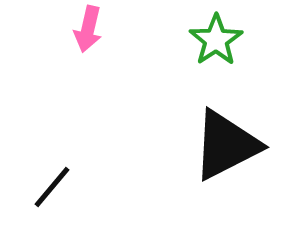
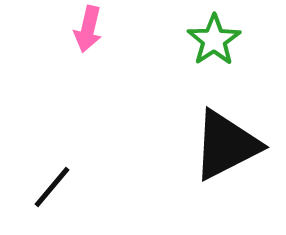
green star: moved 2 px left
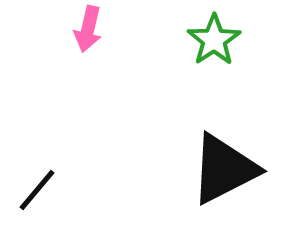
black triangle: moved 2 px left, 24 px down
black line: moved 15 px left, 3 px down
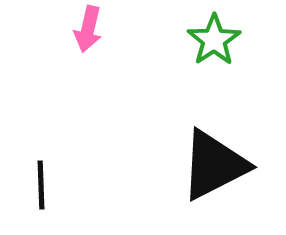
black triangle: moved 10 px left, 4 px up
black line: moved 4 px right, 5 px up; rotated 42 degrees counterclockwise
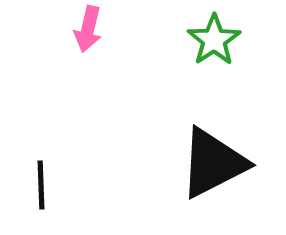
black triangle: moved 1 px left, 2 px up
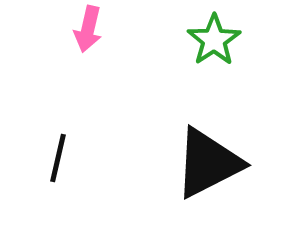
black triangle: moved 5 px left
black line: moved 17 px right, 27 px up; rotated 15 degrees clockwise
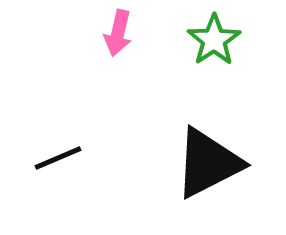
pink arrow: moved 30 px right, 4 px down
black line: rotated 54 degrees clockwise
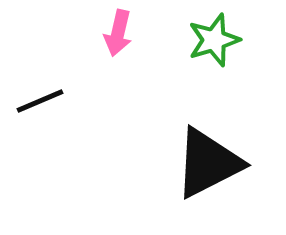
green star: rotated 16 degrees clockwise
black line: moved 18 px left, 57 px up
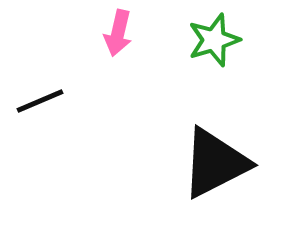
black triangle: moved 7 px right
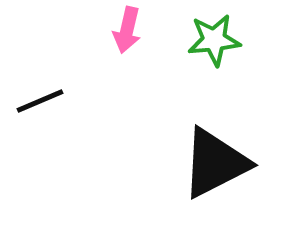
pink arrow: moved 9 px right, 3 px up
green star: rotated 12 degrees clockwise
